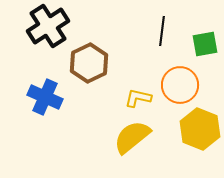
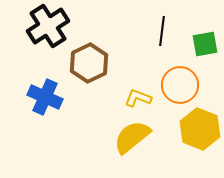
yellow L-shape: rotated 8 degrees clockwise
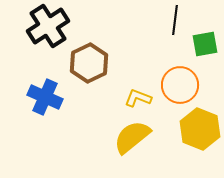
black line: moved 13 px right, 11 px up
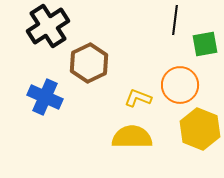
yellow semicircle: rotated 39 degrees clockwise
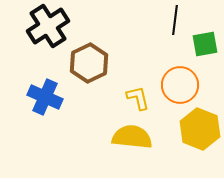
yellow L-shape: rotated 56 degrees clockwise
yellow semicircle: rotated 6 degrees clockwise
